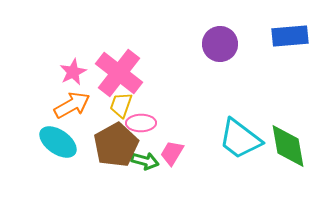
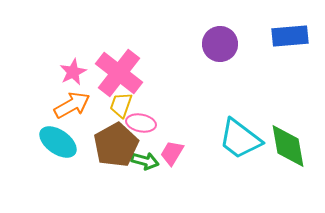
pink ellipse: rotated 12 degrees clockwise
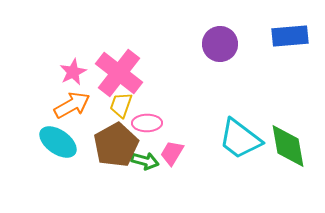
pink ellipse: moved 6 px right; rotated 12 degrees counterclockwise
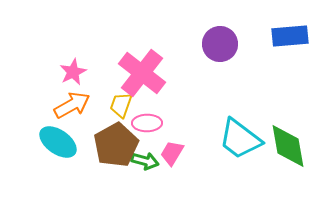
pink cross: moved 23 px right
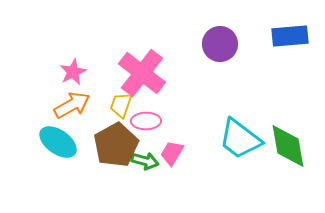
pink ellipse: moved 1 px left, 2 px up
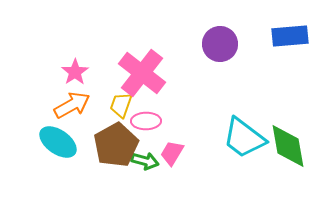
pink star: moved 2 px right; rotated 8 degrees counterclockwise
cyan trapezoid: moved 4 px right, 1 px up
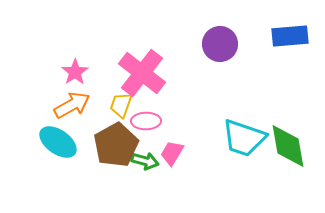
cyan trapezoid: rotated 18 degrees counterclockwise
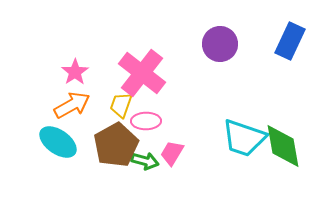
blue rectangle: moved 5 px down; rotated 60 degrees counterclockwise
green diamond: moved 5 px left
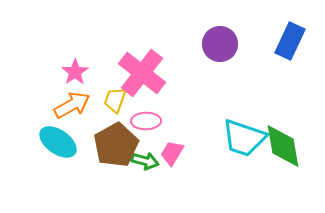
yellow trapezoid: moved 6 px left, 5 px up
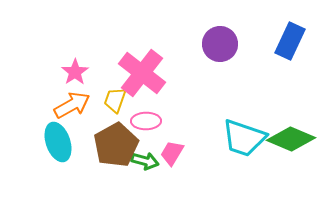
cyan ellipse: rotated 36 degrees clockwise
green diamond: moved 8 px right, 7 px up; rotated 57 degrees counterclockwise
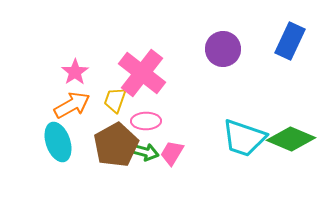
purple circle: moved 3 px right, 5 px down
green arrow: moved 9 px up
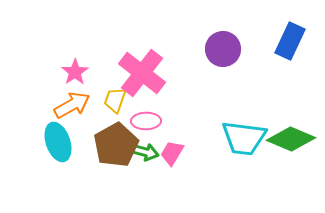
cyan trapezoid: rotated 12 degrees counterclockwise
